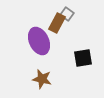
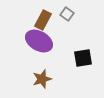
brown rectangle: moved 14 px left, 3 px up
purple ellipse: rotated 36 degrees counterclockwise
brown star: rotated 30 degrees counterclockwise
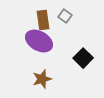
gray square: moved 2 px left, 2 px down
brown rectangle: rotated 36 degrees counterclockwise
black square: rotated 36 degrees counterclockwise
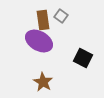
gray square: moved 4 px left
black square: rotated 18 degrees counterclockwise
brown star: moved 1 px right, 3 px down; rotated 24 degrees counterclockwise
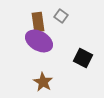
brown rectangle: moved 5 px left, 2 px down
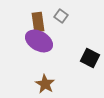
black square: moved 7 px right
brown star: moved 2 px right, 2 px down
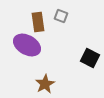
gray square: rotated 16 degrees counterclockwise
purple ellipse: moved 12 px left, 4 px down
brown star: rotated 12 degrees clockwise
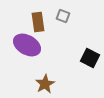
gray square: moved 2 px right
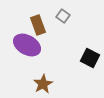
gray square: rotated 16 degrees clockwise
brown rectangle: moved 3 px down; rotated 12 degrees counterclockwise
brown star: moved 2 px left
